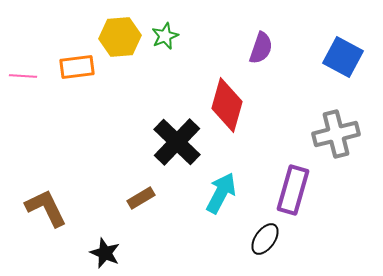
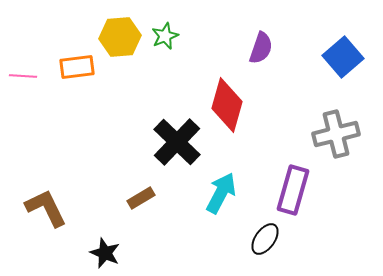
blue square: rotated 21 degrees clockwise
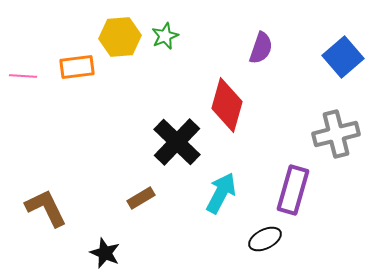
black ellipse: rotated 28 degrees clockwise
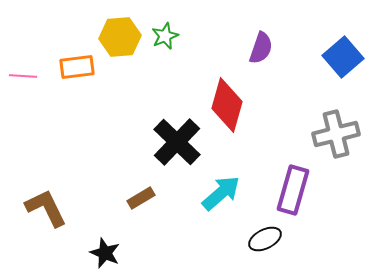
cyan arrow: rotated 21 degrees clockwise
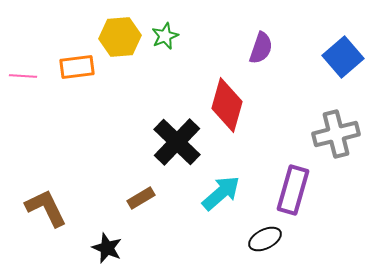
black star: moved 2 px right, 5 px up
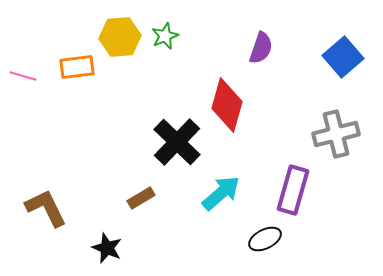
pink line: rotated 12 degrees clockwise
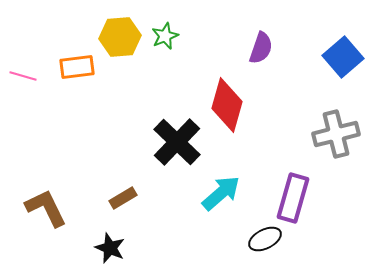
purple rectangle: moved 8 px down
brown rectangle: moved 18 px left
black star: moved 3 px right
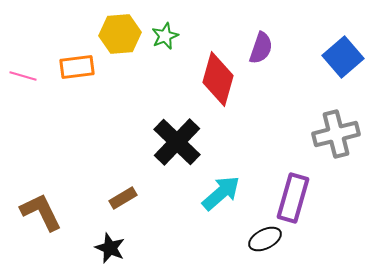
yellow hexagon: moved 3 px up
red diamond: moved 9 px left, 26 px up
brown L-shape: moved 5 px left, 4 px down
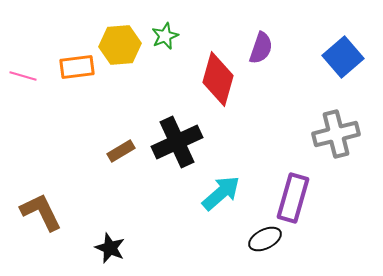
yellow hexagon: moved 11 px down
black cross: rotated 21 degrees clockwise
brown rectangle: moved 2 px left, 47 px up
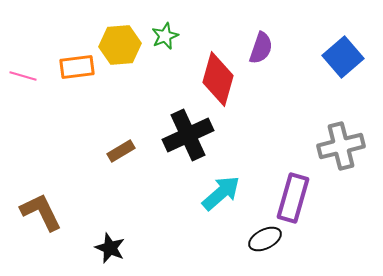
gray cross: moved 5 px right, 12 px down
black cross: moved 11 px right, 7 px up
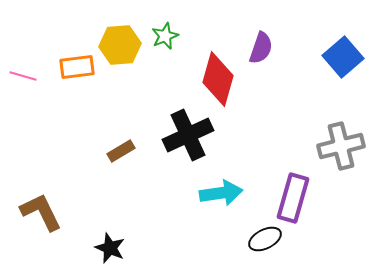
cyan arrow: rotated 33 degrees clockwise
